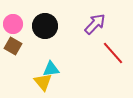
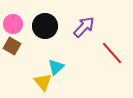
purple arrow: moved 11 px left, 3 px down
brown square: moved 1 px left
red line: moved 1 px left
cyan triangle: moved 5 px right, 2 px up; rotated 36 degrees counterclockwise
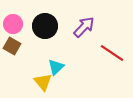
red line: rotated 15 degrees counterclockwise
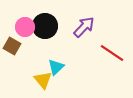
pink circle: moved 12 px right, 3 px down
yellow triangle: moved 2 px up
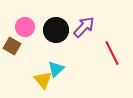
black circle: moved 11 px right, 4 px down
red line: rotated 30 degrees clockwise
cyan triangle: moved 2 px down
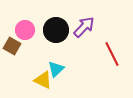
pink circle: moved 3 px down
red line: moved 1 px down
yellow triangle: rotated 24 degrees counterclockwise
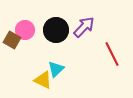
brown square: moved 6 px up
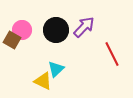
pink circle: moved 3 px left
yellow triangle: moved 1 px down
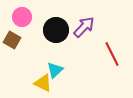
pink circle: moved 13 px up
cyan triangle: moved 1 px left, 1 px down
yellow triangle: moved 2 px down
